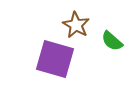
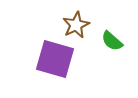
brown star: rotated 16 degrees clockwise
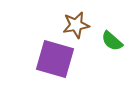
brown star: rotated 16 degrees clockwise
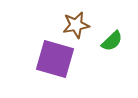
green semicircle: rotated 85 degrees counterclockwise
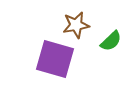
green semicircle: moved 1 px left
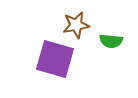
green semicircle: rotated 50 degrees clockwise
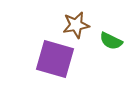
green semicircle: rotated 20 degrees clockwise
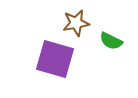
brown star: moved 2 px up
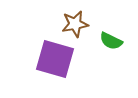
brown star: moved 1 px left, 1 px down
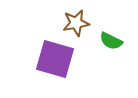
brown star: moved 1 px right, 1 px up
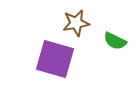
green semicircle: moved 4 px right
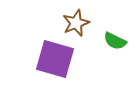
brown star: rotated 12 degrees counterclockwise
